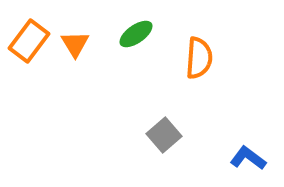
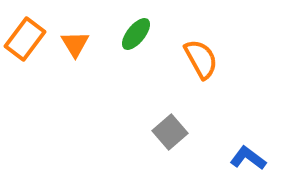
green ellipse: rotated 16 degrees counterclockwise
orange rectangle: moved 4 px left, 2 px up
orange semicircle: moved 2 px right, 1 px down; rotated 33 degrees counterclockwise
gray square: moved 6 px right, 3 px up
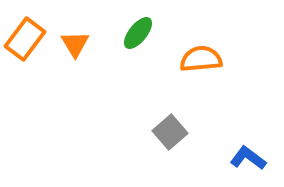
green ellipse: moved 2 px right, 1 px up
orange semicircle: rotated 66 degrees counterclockwise
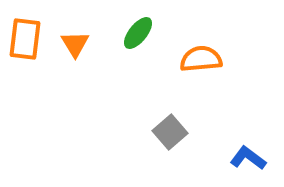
orange rectangle: rotated 30 degrees counterclockwise
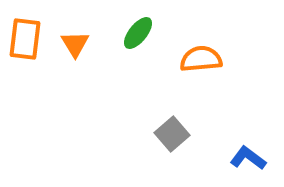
gray square: moved 2 px right, 2 px down
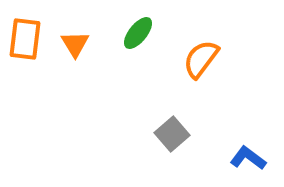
orange semicircle: rotated 48 degrees counterclockwise
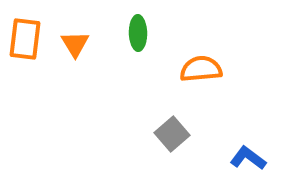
green ellipse: rotated 40 degrees counterclockwise
orange semicircle: moved 10 px down; rotated 48 degrees clockwise
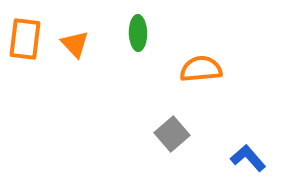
orange triangle: rotated 12 degrees counterclockwise
blue L-shape: rotated 12 degrees clockwise
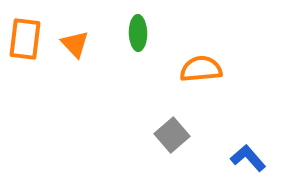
gray square: moved 1 px down
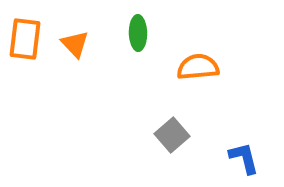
orange semicircle: moved 3 px left, 2 px up
blue L-shape: moved 4 px left; rotated 27 degrees clockwise
